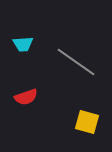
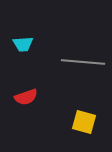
gray line: moved 7 px right; rotated 30 degrees counterclockwise
yellow square: moved 3 px left
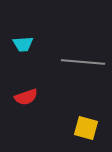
yellow square: moved 2 px right, 6 px down
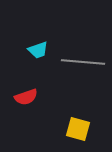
cyan trapezoid: moved 15 px right, 6 px down; rotated 15 degrees counterclockwise
yellow square: moved 8 px left, 1 px down
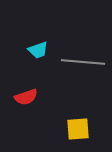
yellow square: rotated 20 degrees counterclockwise
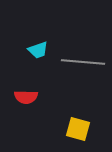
red semicircle: rotated 20 degrees clockwise
yellow square: rotated 20 degrees clockwise
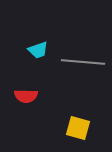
red semicircle: moved 1 px up
yellow square: moved 1 px up
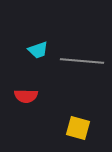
gray line: moved 1 px left, 1 px up
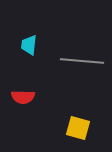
cyan trapezoid: moved 9 px left, 5 px up; rotated 115 degrees clockwise
red semicircle: moved 3 px left, 1 px down
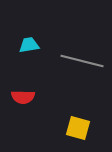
cyan trapezoid: rotated 75 degrees clockwise
gray line: rotated 9 degrees clockwise
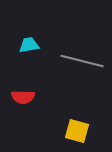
yellow square: moved 1 px left, 3 px down
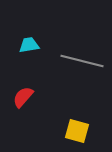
red semicircle: rotated 130 degrees clockwise
